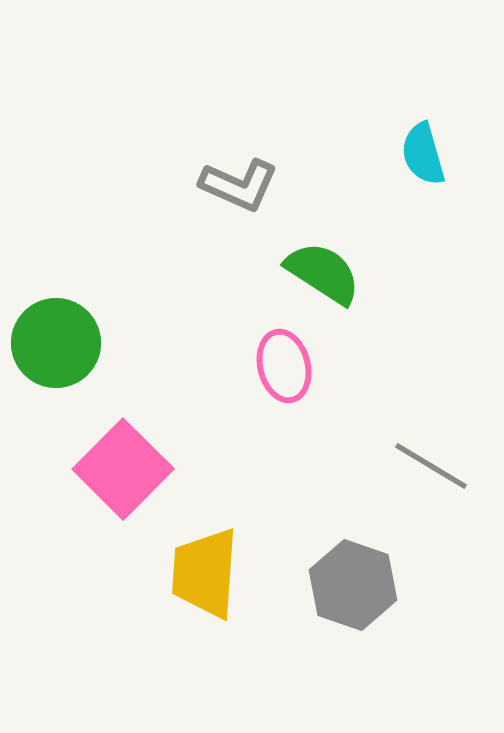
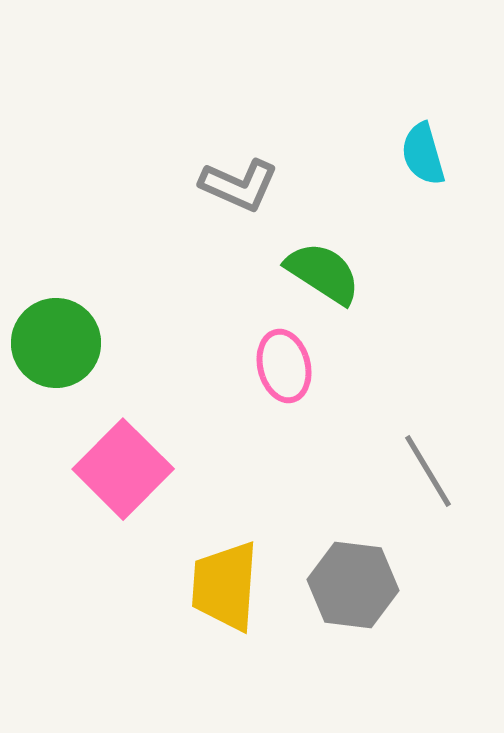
gray line: moved 3 px left, 5 px down; rotated 28 degrees clockwise
yellow trapezoid: moved 20 px right, 13 px down
gray hexagon: rotated 12 degrees counterclockwise
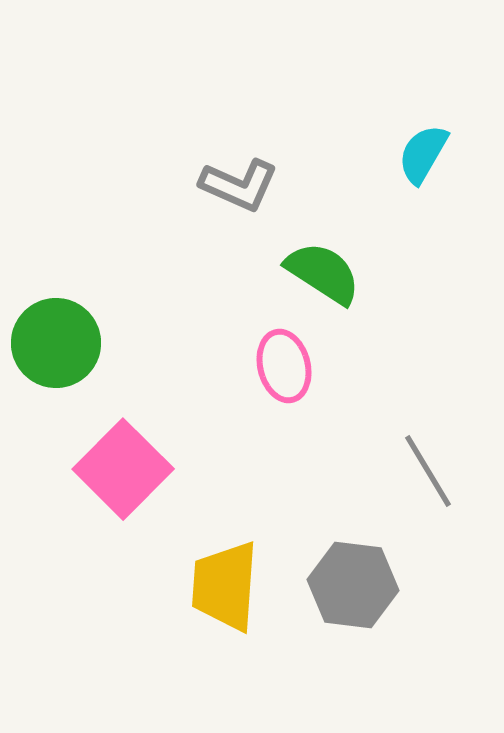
cyan semicircle: rotated 46 degrees clockwise
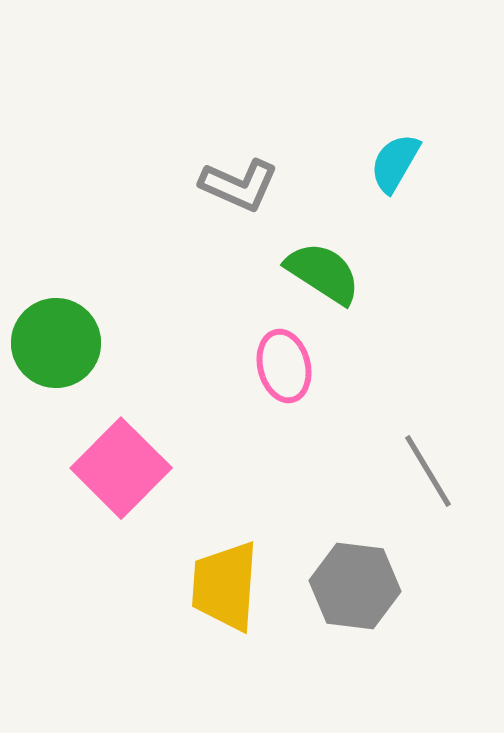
cyan semicircle: moved 28 px left, 9 px down
pink square: moved 2 px left, 1 px up
gray hexagon: moved 2 px right, 1 px down
